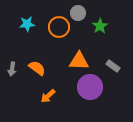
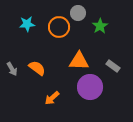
gray arrow: rotated 40 degrees counterclockwise
orange arrow: moved 4 px right, 2 px down
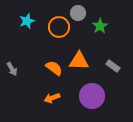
cyan star: moved 3 px up; rotated 14 degrees counterclockwise
orange semicircle: moved 17 px right
purple circle: moved 2 px right, 9 px down
orange arrow: rotated 21 degrees clockwise
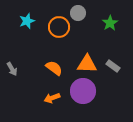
green star: moved 10 px right, 3 px up
orange triangle: moved 8 px right, 3 px down
purple circle: moved 9 px left, 5 px up
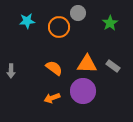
cyan star: rotated 14 degrees clockwise
gray arrow: moved 1 px left, 2 px down; rotated 32 degrees clockwise
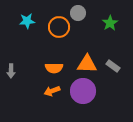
orange semicircle: rotated 144 degrees clockwise
orange arrow: moved 7 px up
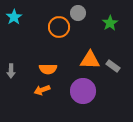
cyan star: moved 13 px left, 4 px up; rotated 28 degrees counterclockwise
orange triangle: moved 3 px right, 4 px up
orange semicircle: moved 6 px left, 1 px down
orange arrow: moved 10 px left, 1 px up
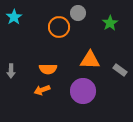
gray rectangle: moved 7 px right, 4 px down
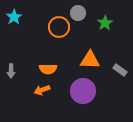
green star: moved 5 px left
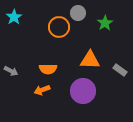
gray arrow: rotated 64 degrees counterclockwise
